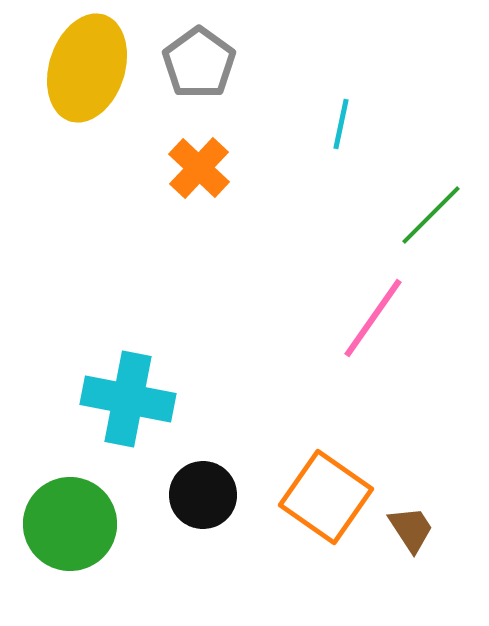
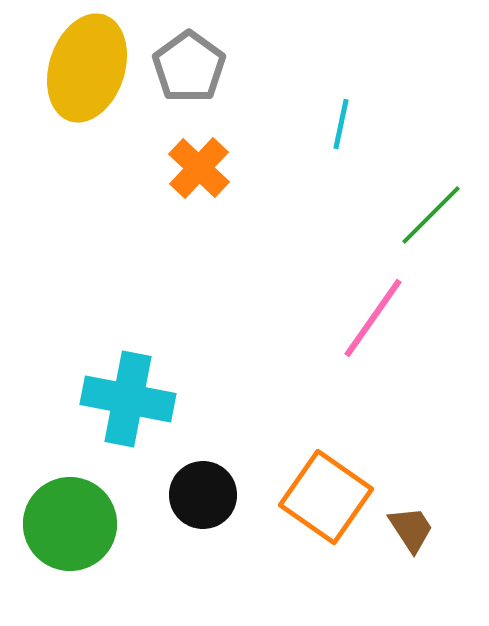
gray pentagon: moved 10 px left, 4 px down
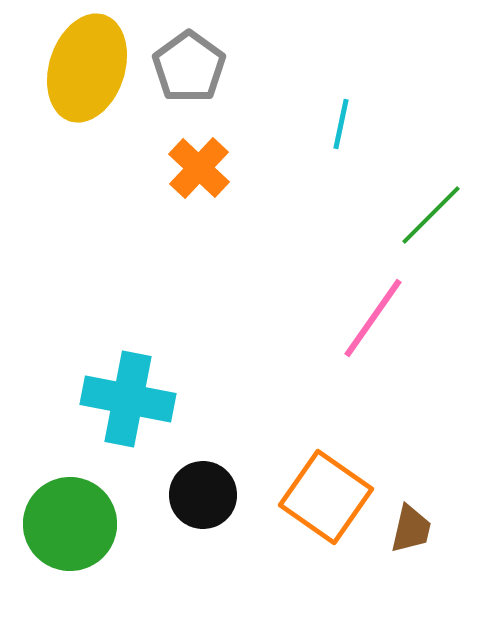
brown trapezoid: rotated 46 degrees clockwise
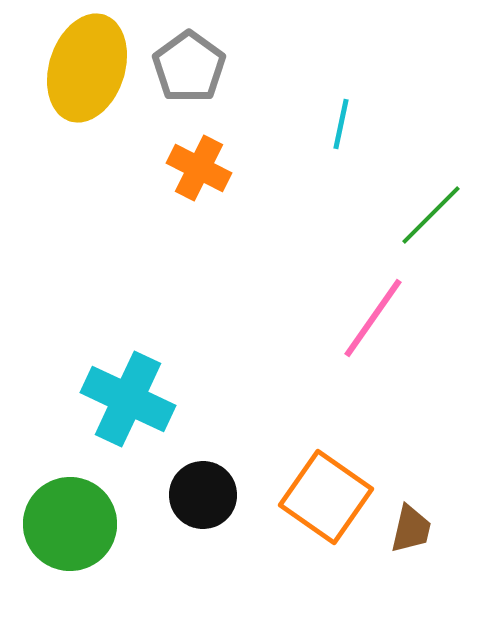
orange cross: rotated 16 degrees counterclockwise
cyan cross: rotated 14 degrees clockwise
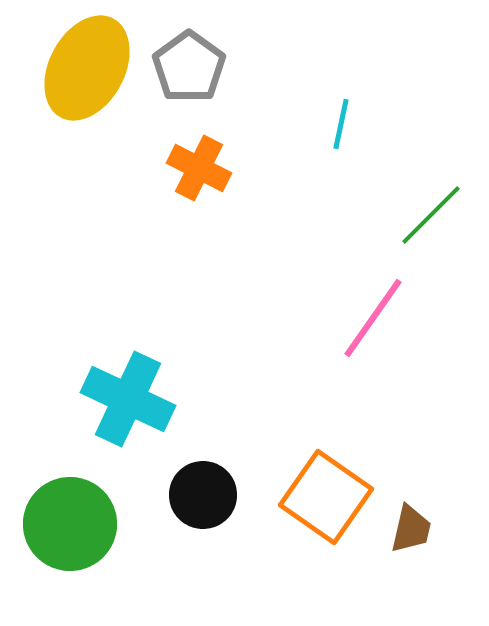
yellow ellipse: rotated 10 degrees clockwise
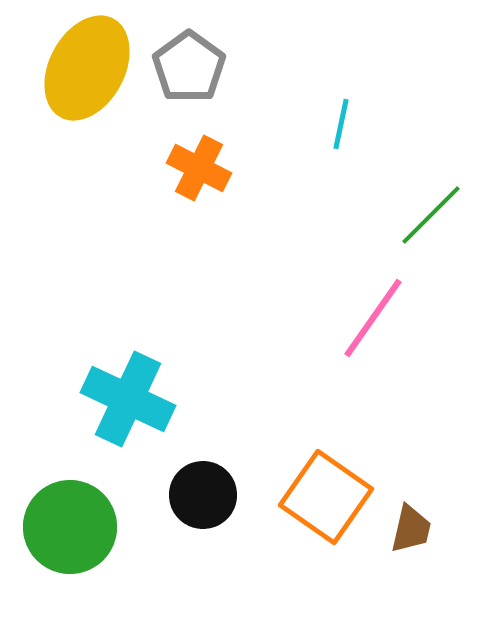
green circle: moved 3 px down
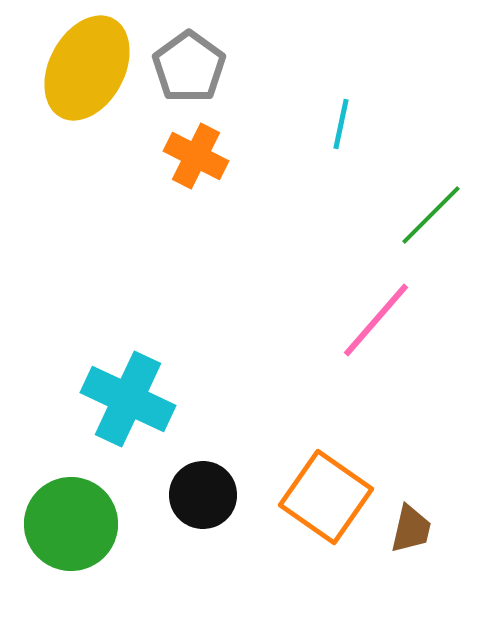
orange cross: moved 3 px left, 12 px up
pink line: moved 3 px right, 2 px down; rotated 6 degrees clockwise
green circle: moved 1 px right, 3 px up
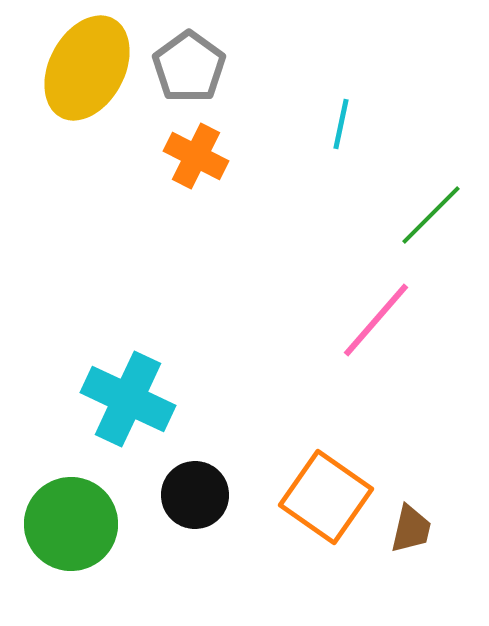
black circle: moved 8 px left
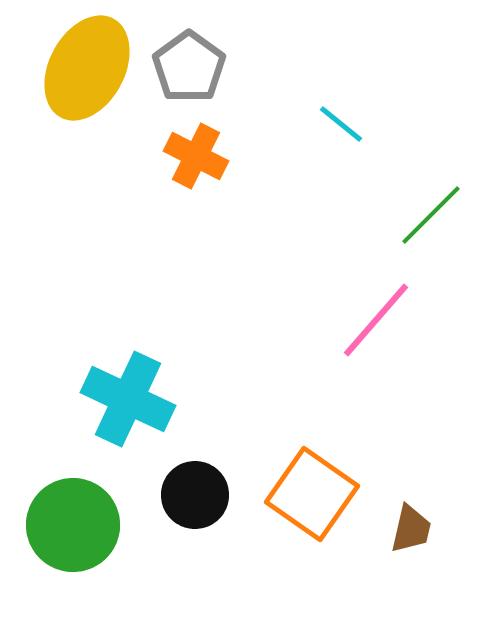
cyan line: rotated 63 degrees counterclockwise
orange square: moved 14 px left, 3 px up
green circle: moved 2 px right, 1 px down
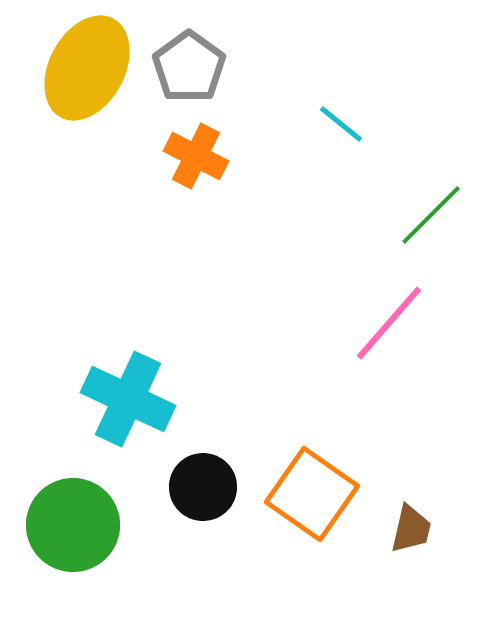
pink line: moved 13 px right, 3 px down
black circle: moved 8 px right, 8 px up
